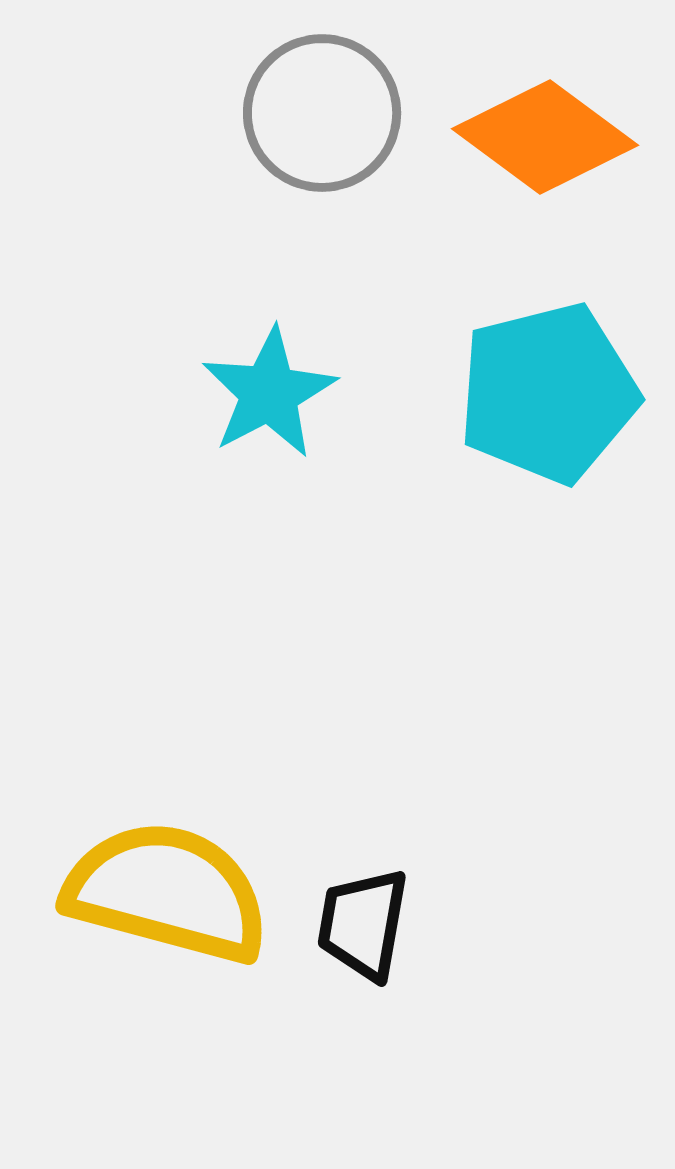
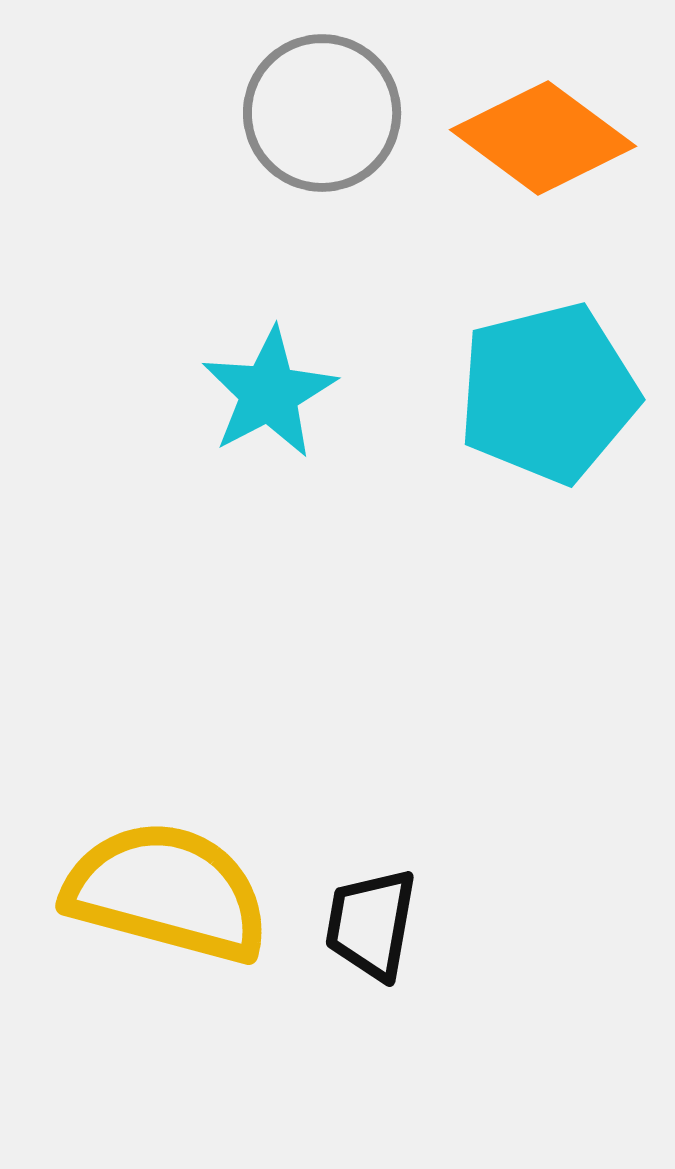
orange diamond: moved 2 px left, 1 px down
black trapezoid: moved 8 px right
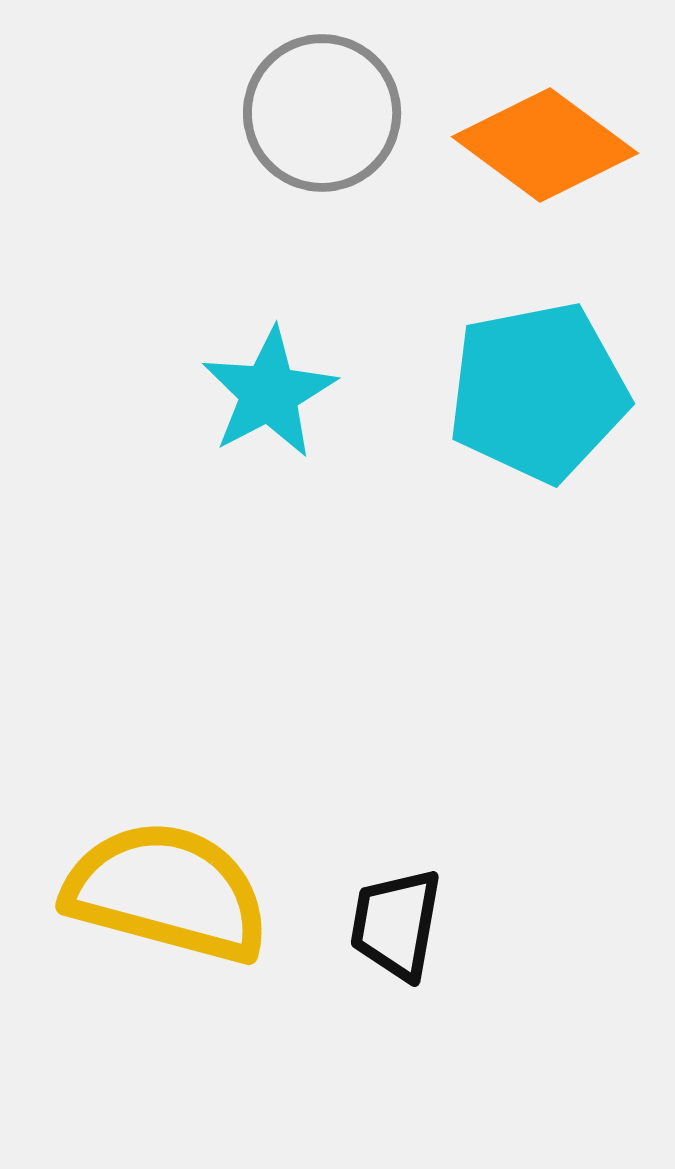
orange diamond: moved 2 px right, 7 px down
cyan pentagon: moved 10 px left, 1 px up; rotated 3 degrees clockwise
black trapezoid: moved 25 px right
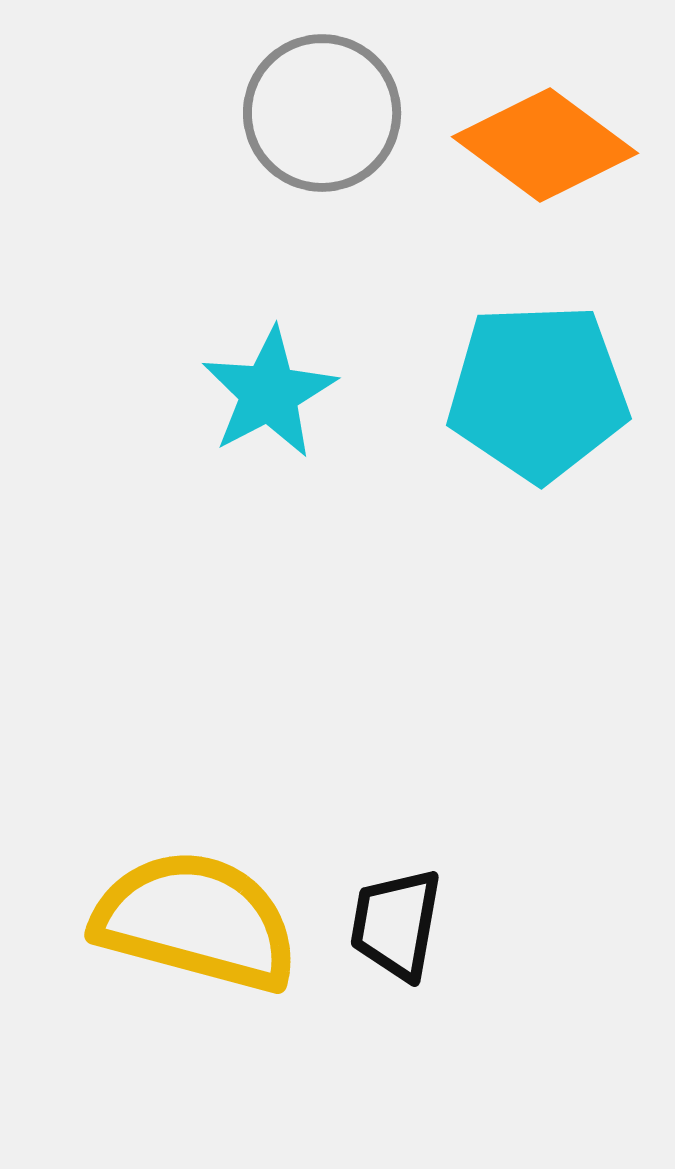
cyan pentagon: rotated 9 degrees clockwise
yellow semicircle: moved 29 px right, 29 px down
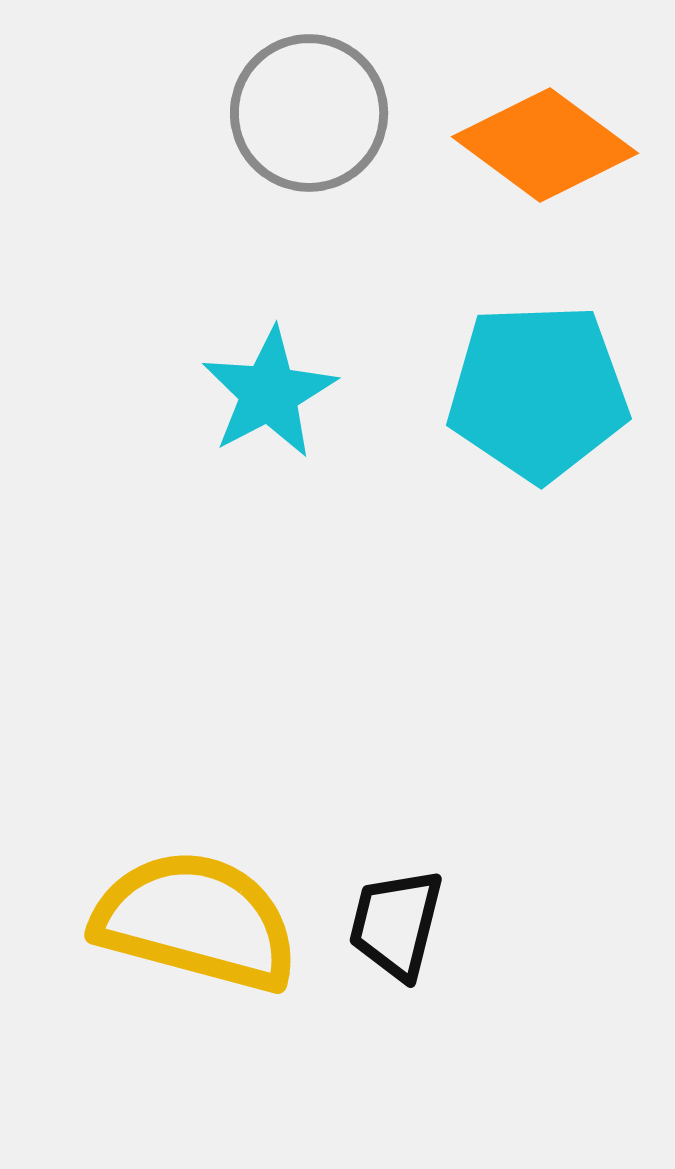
gray circle: moved 13 px left
black trapezoid: rotated 4 degrees clockwise
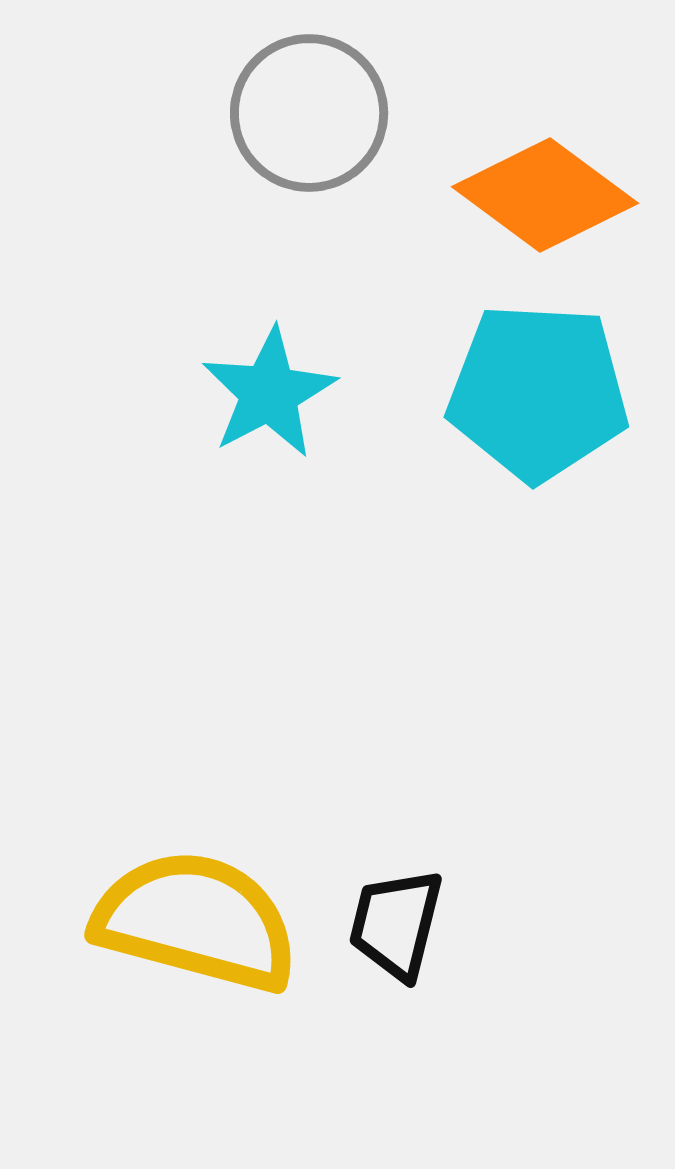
orange diamond: moved 50 px down
cyan pentagon: rotated 5 degrees clockwise
